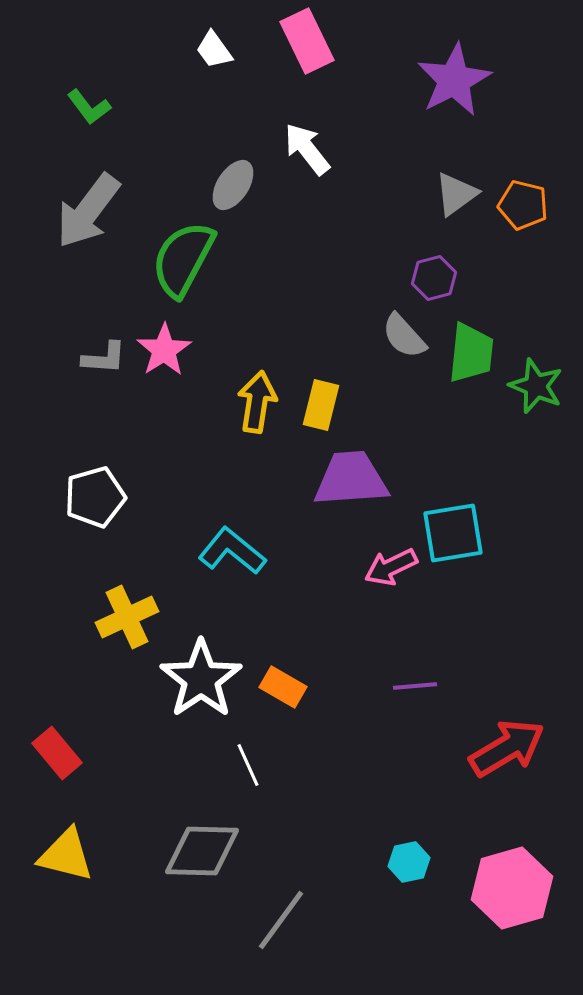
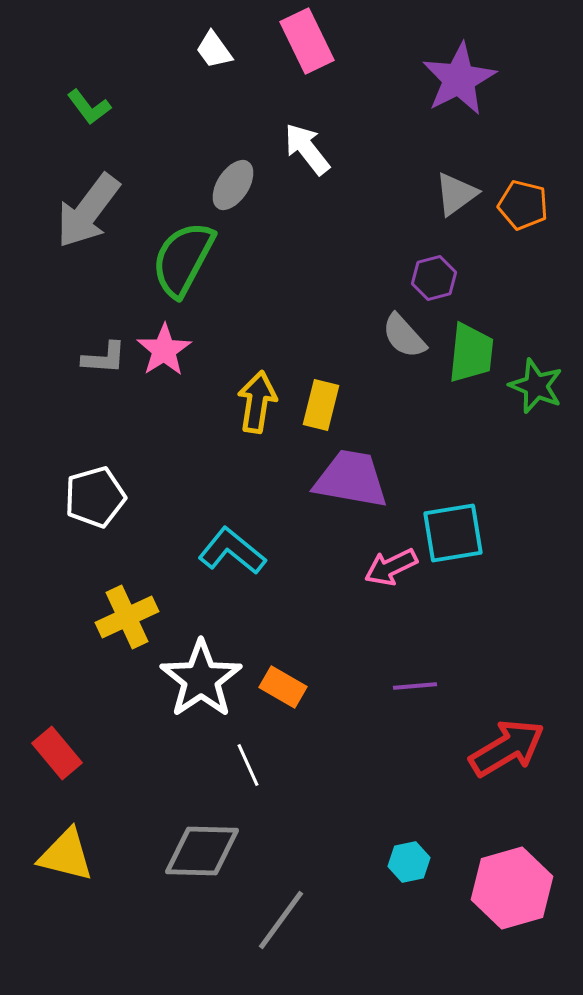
purple star: moved 5 px right, 1 px up
purple trapezoid: rotated 14 degrees clockwise
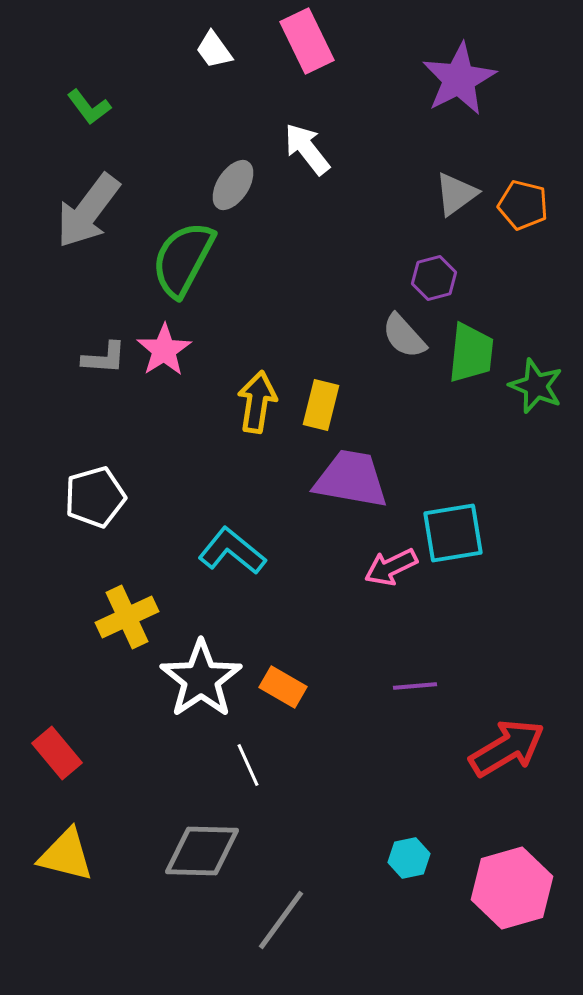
cyan hexagon: moved 4 px up
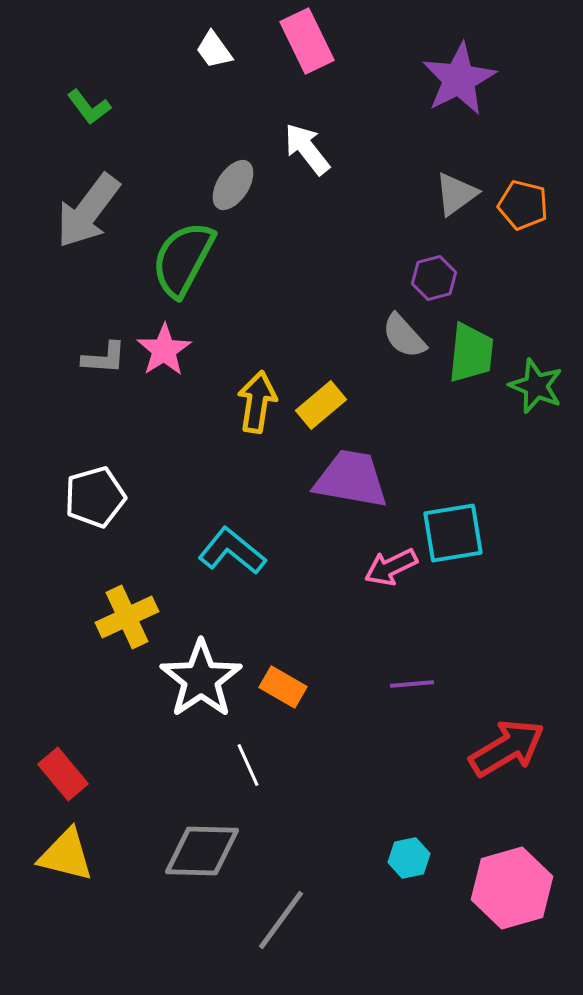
yellow rectangle: rotated 36 degrees clockwise
purple line: moved 3 px left, 2 px up
red rectangle: moved 6 px right, 21 px down
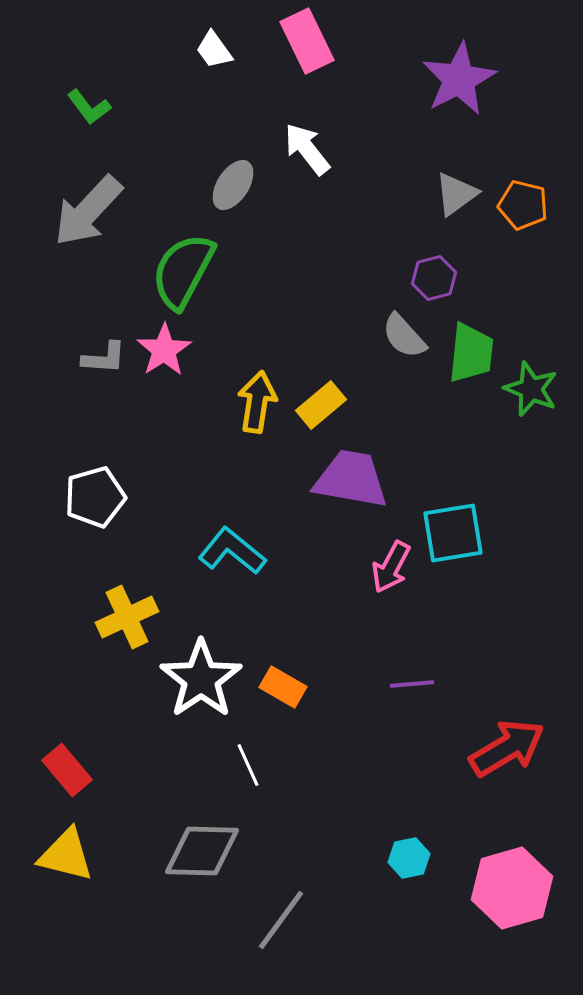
gray arrow: rotated 6 degrees clockwise
green semicircle: moved 12 px down
green star: moved 5 px left, 3 px down
pink arrow: rotated 36 degrees counterclockwise
red rectangle: moved 4 px right, 4 px up
